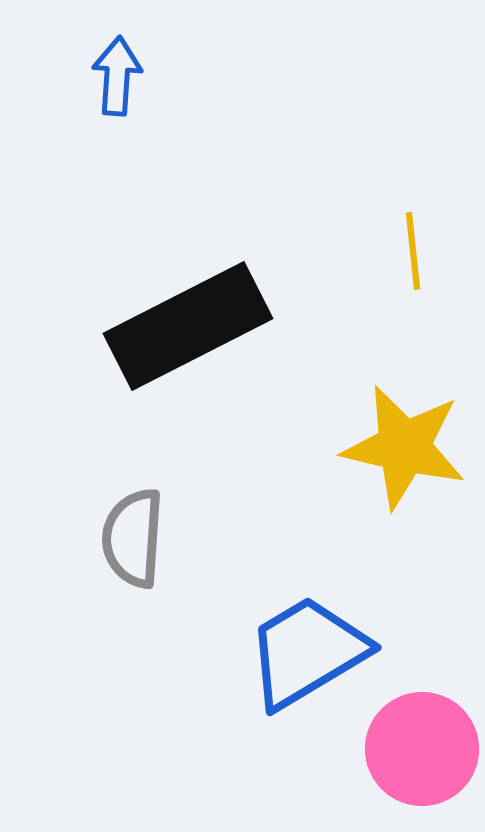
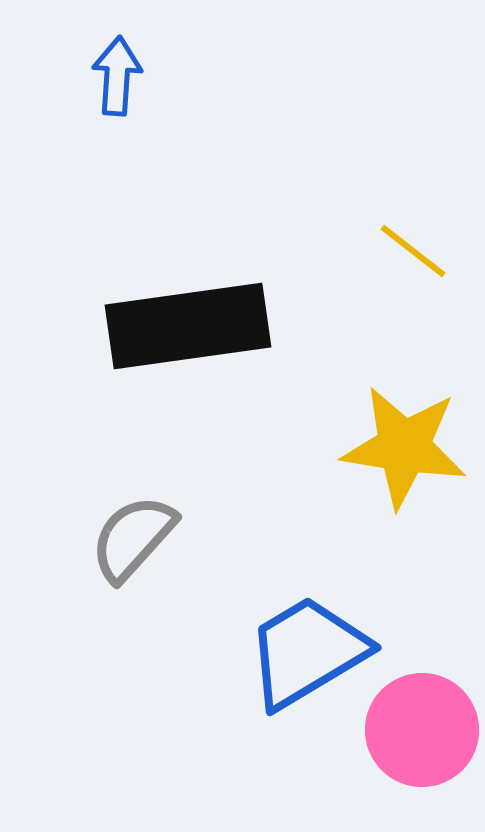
yellow line: rotated 46 degrees counterclockwise
black rectangle: rotated 19 degrees clockwise
yellow star: rotated 4 degrees counterclockwise
gray semicircle: rotated 38 degrees clockwise
pink circle: moved 19 px up
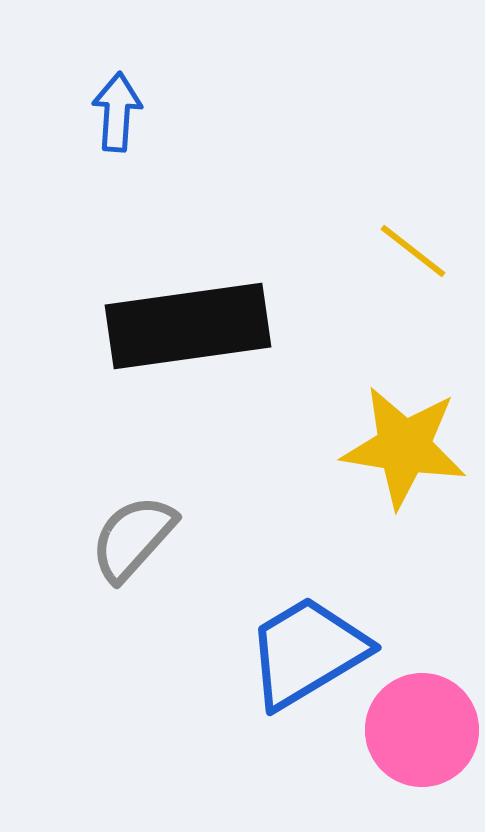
blue arrow: moved 36 px down
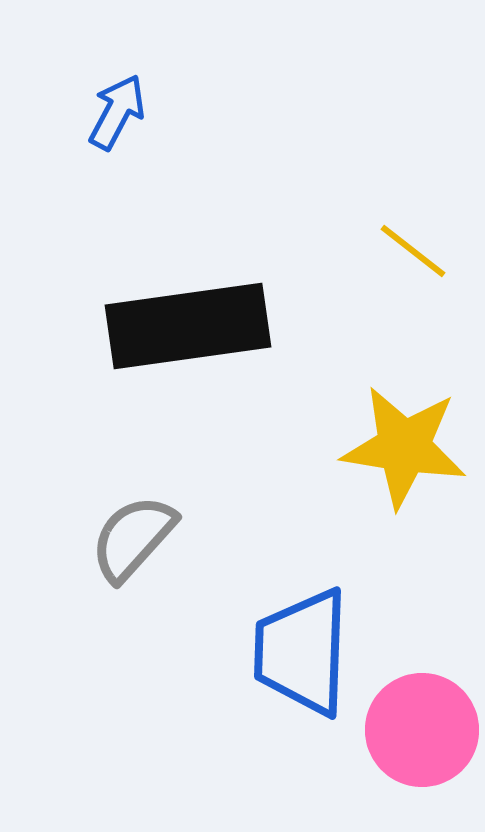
blue arrow: rotated 24 degrees clockwise
blue trapezoid: moved 5 px left; rotated 57 degrees counterclockwise
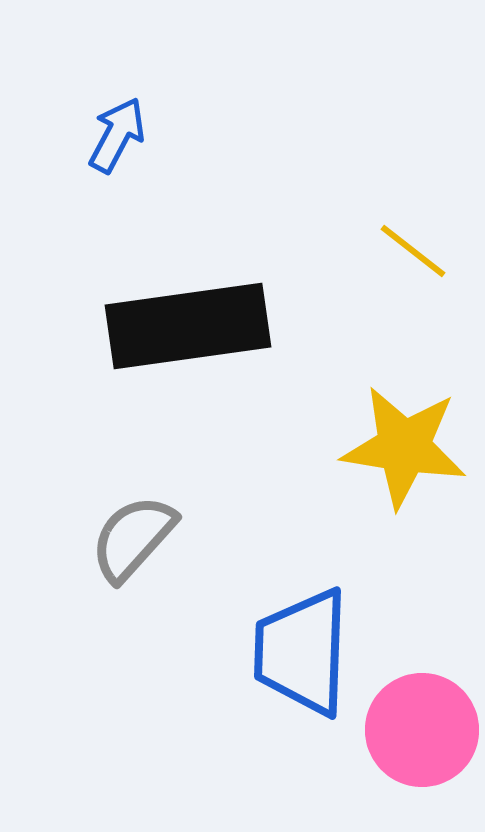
blue arrow: moved 23 px down
